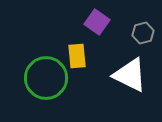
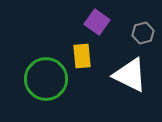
yellow rectangle: moved 5 px right
green circle: moved 1 px down
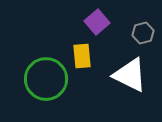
purple square: rotated 15 degrees clockwise
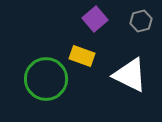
purple square: moved 2 px left, 3 px up
gray hexagon: moved 2 px left, 12 px up
yellow rectangle: rotated 65 degrees counterclockwise
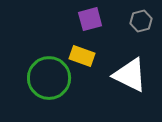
purple square: moved 5 px left; rotated 25 degrees clockwise
green circle: moved 3 px right, 1 px up
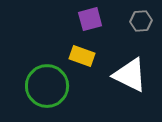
gray hexagon: rotated 10 degrees clockwise
green circle: moved 2 px left, 8 px down
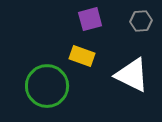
white triangle: moved 2 px right
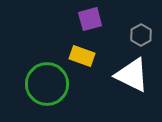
gray hexagon: moved 14 px down; rotated 25 degrees counterclockwise
green circle: moved 2 px up
